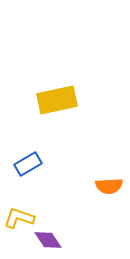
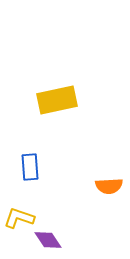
blue rectangle: moved 2 px right, 3 px down; rotated 64 degrees counterclockwise
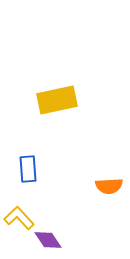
blue rectangle: moved 2 px left, 2 px down
yellow L-shape: rotated 28 degrees clockwise
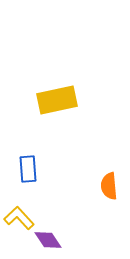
orange semicircle: rotated 88 degrees clockwise
